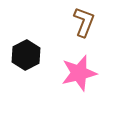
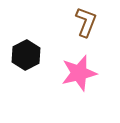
brown L-shape: moved 2 px right
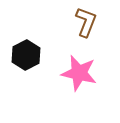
pink star: rotated 27 degrees clockwise
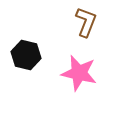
black hexagon: rotated 20 degrees counterclockwise
